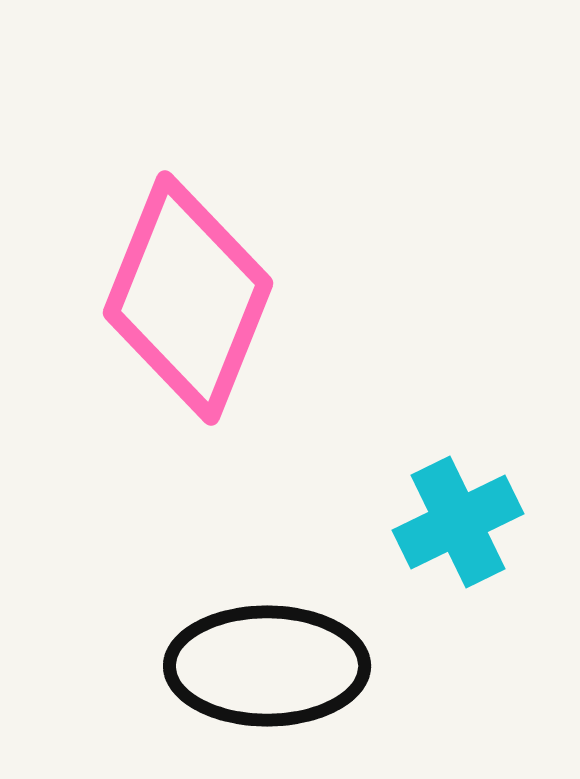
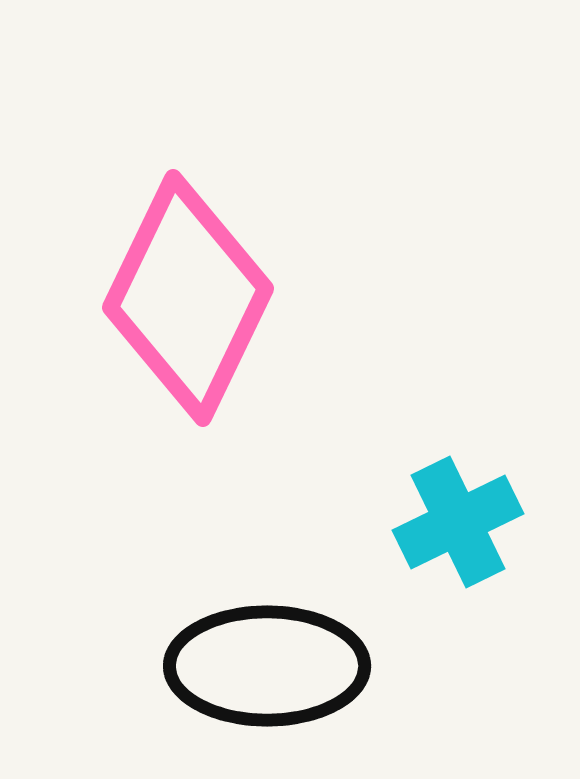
pink diamond: rotated 4 degrees clockwise
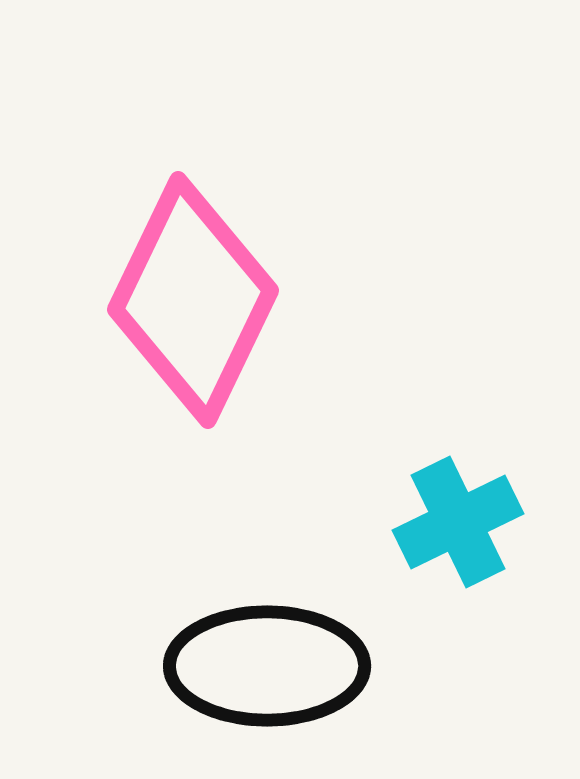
pink diamond: moved 5 px right, 2 px down
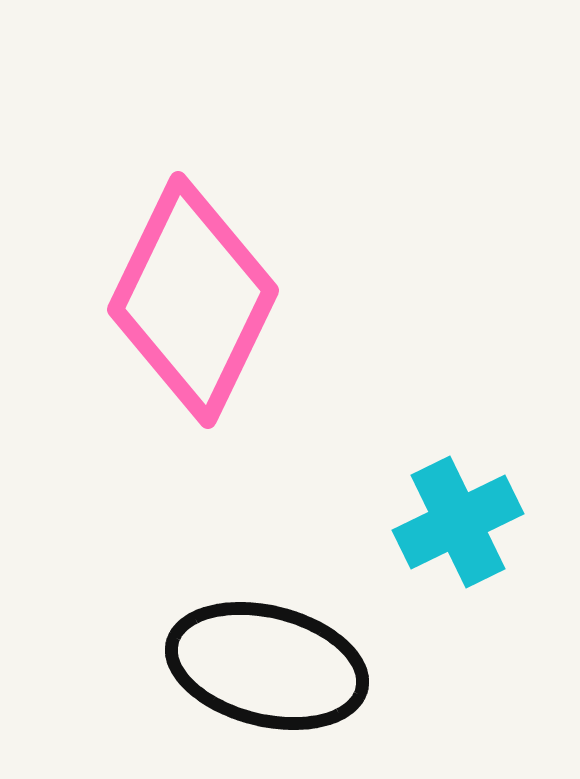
black ellipse: rotated 14 degrees clockwise
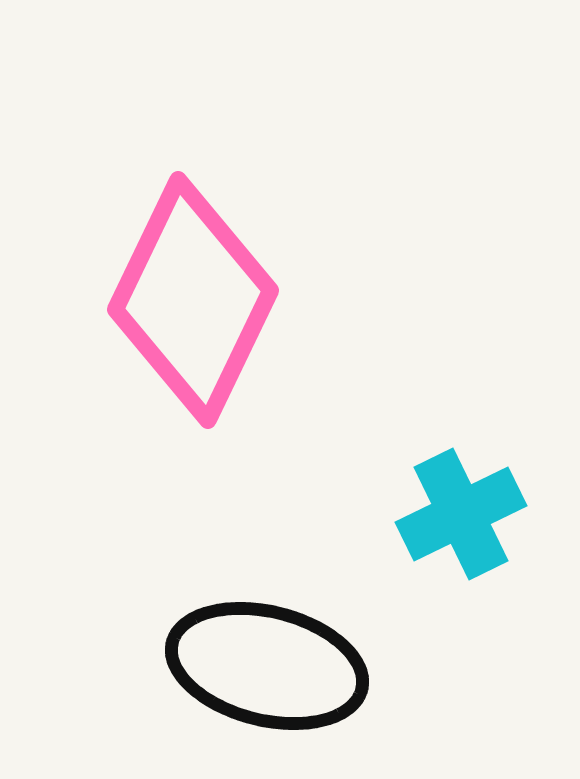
cyan cross: moved 3 px right, 8 px up
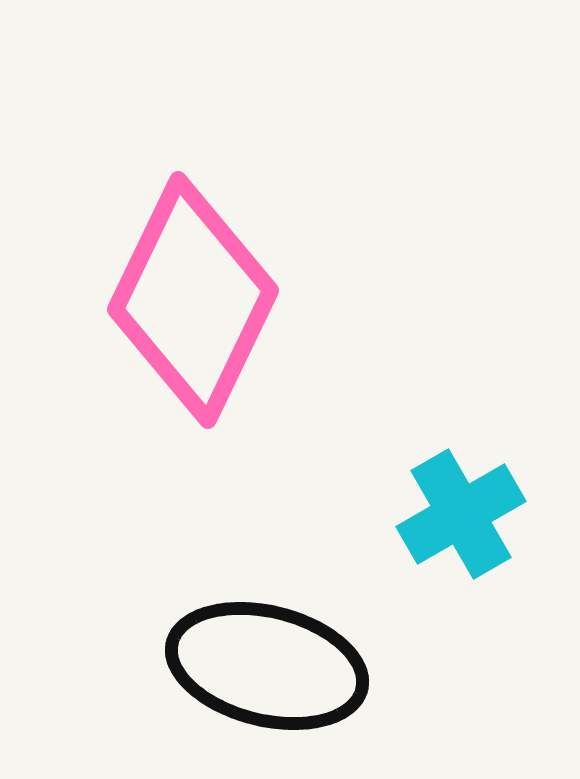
cyan cross: rotated 4 degrees counterclockwise
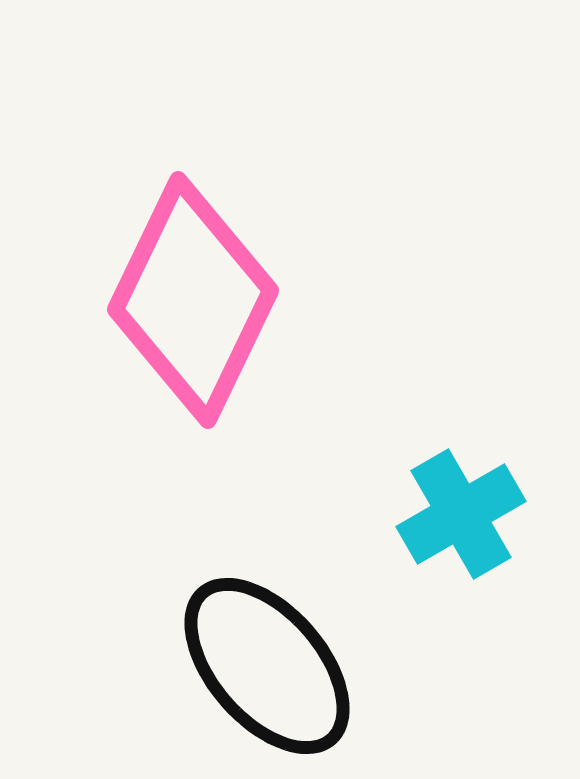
black ellipse: rotated 35 degrees clockwise
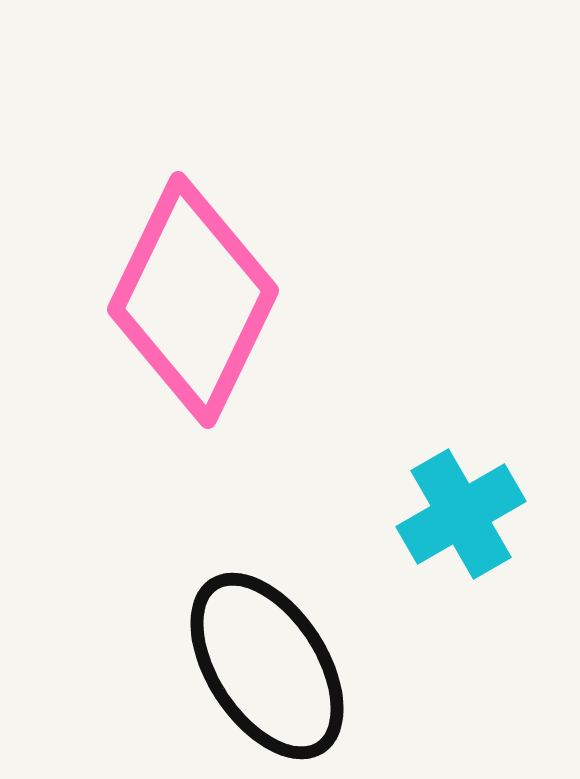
black ellipse: rotated 8 degrees clockwise
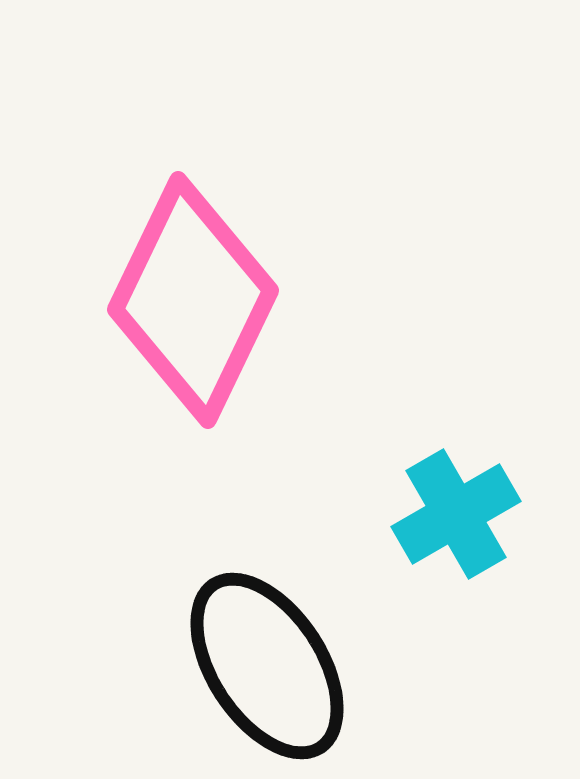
cyan cross: moved 5 px left
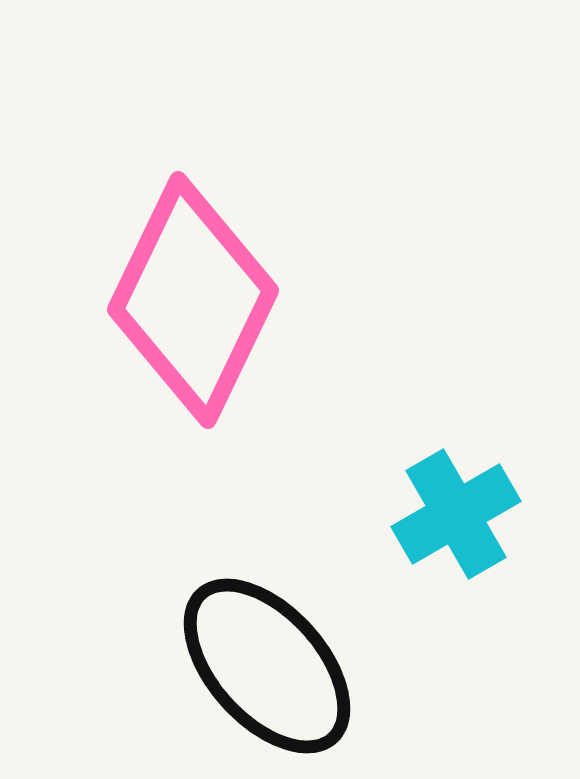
black ellipse: rotated 9 degrees counterclockwise
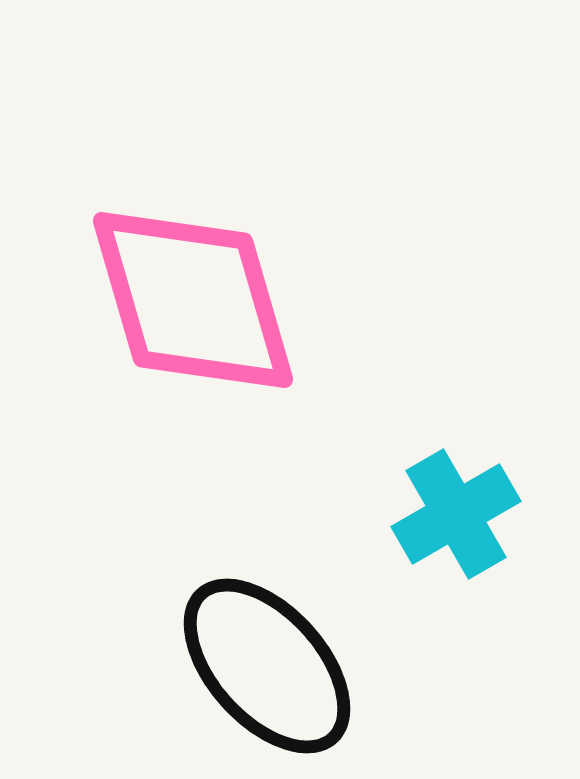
pink diamond: rotated 42 degrees counterclockwise
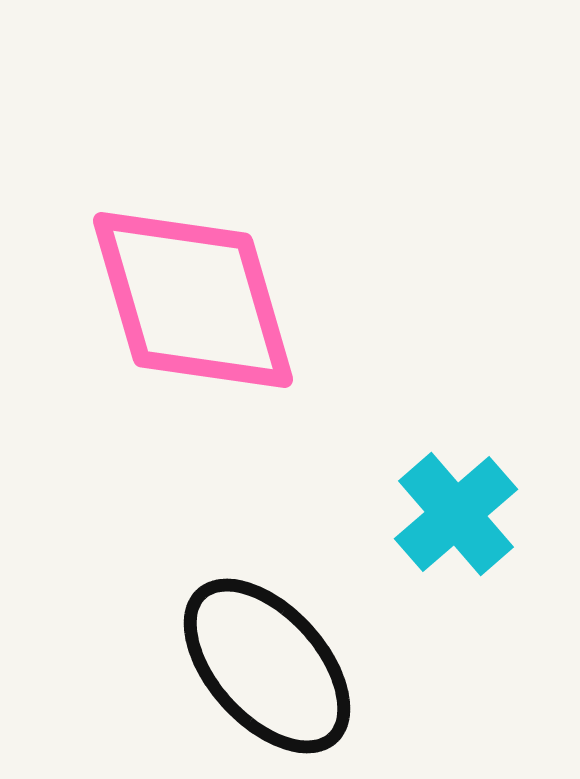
cyan cross: rotated 11 degrees counterclockwise
